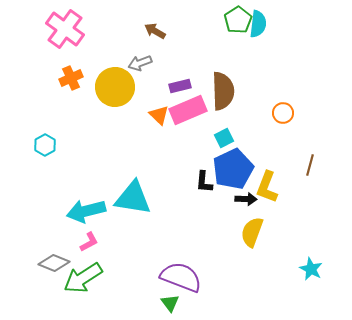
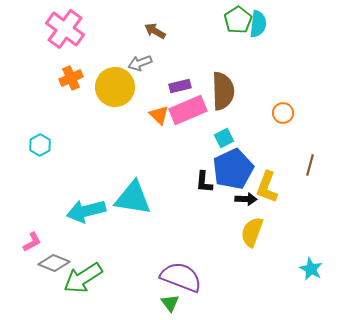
cyan hexagon: moved 5 px left
pink L-shape: moved 57 px left
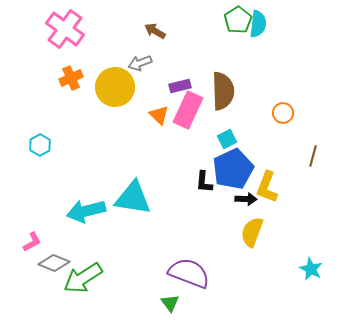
pink rectangle: rotated 42 degrees counterclockwise
cyan square: moved 3 px right, 1 px down
brown line: moved 3 px right, 9 px up
purple semicircle: moved 8 px right, 4 px up
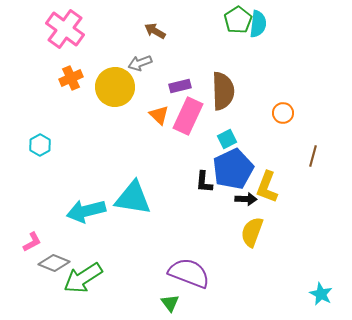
pink rectangle: moved 6 px down
cyan star: moved 10 px right, 25 px down
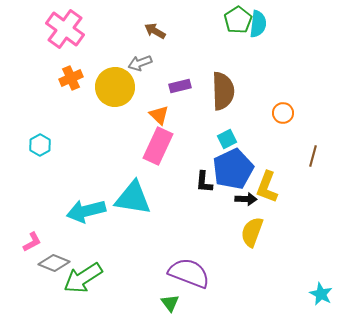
pink rectangle: moved 30 px left, 30 px down
